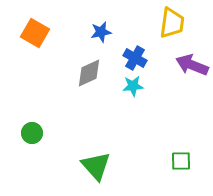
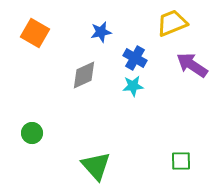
yellow trapezoid: rotated 120 degrees counterclockwise
purple arrow: rotated 12 degrees clockwise
gray diamond: moved 5 px left, 2 px down
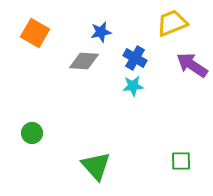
gray diamond: moved 14 px up; rotated 28 degrees clockwise
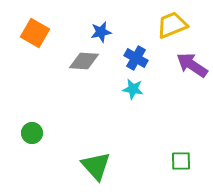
yellow trapezoid: moved 2 px down
blue cross: moved 1 px right
cyan star: moved 3 px down; rotated 15 degrees clockwise
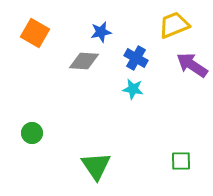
yellow trapezoid: moved 2 px right
green triangle: rotated 8 degrees clockwise
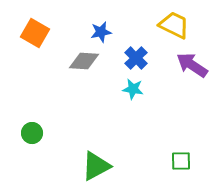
yellow trapezoid: rotated 48 degrees clockwise
blue cross: rotated 15 degrees clockwise
green triangle: rotated 36 degrees clockwise
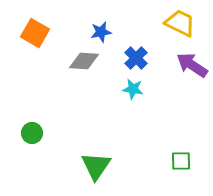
yellow trapezoid: moved 6 px right, 2 px up
green triangle: rotated 28 degrees counterclockwise
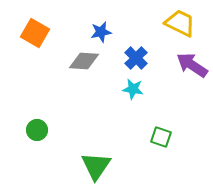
green circle: moved 5 px right, 3 px up
green square: moved 20 px left, 24 px up; rotated 20 degrees clockwise
